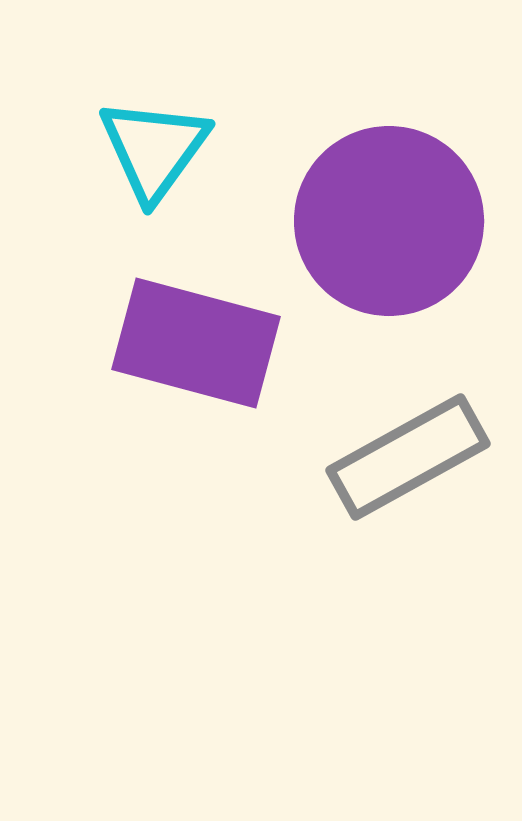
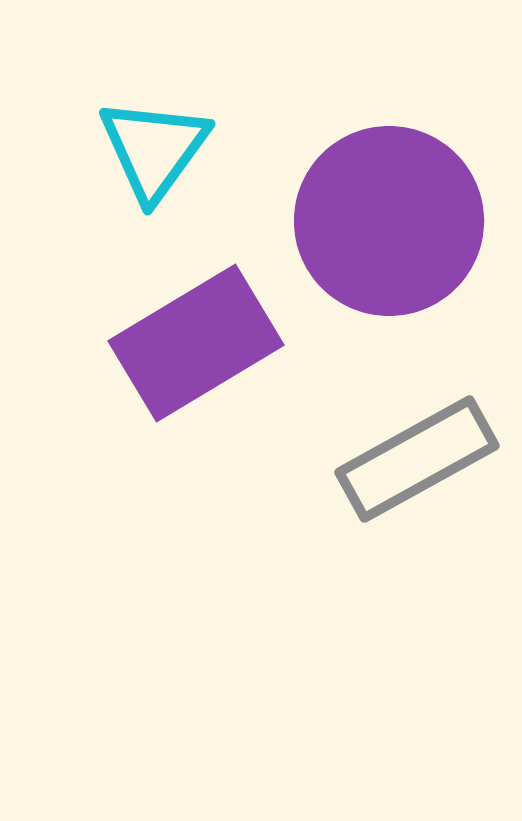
purple rectangle: rotated 46 degrees counterclockwise
gray rectangle: moved 9 px right, 2 px down
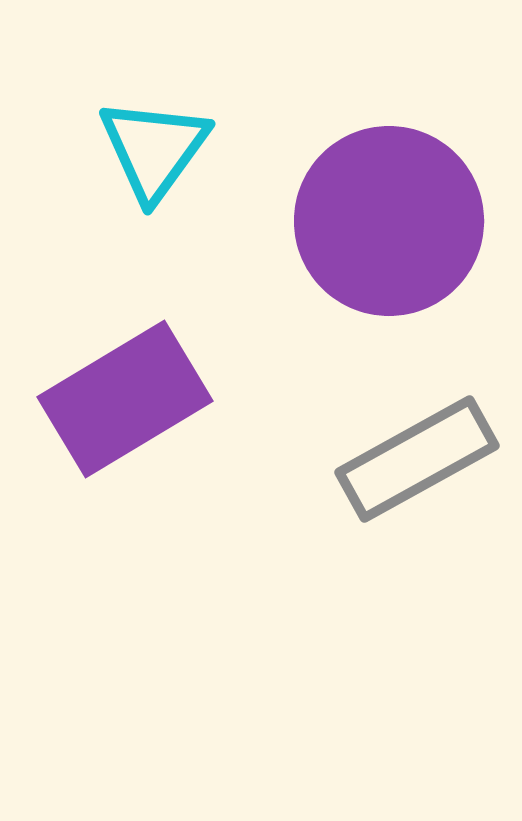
purple rectangle: moved 71 px left, 56 px down
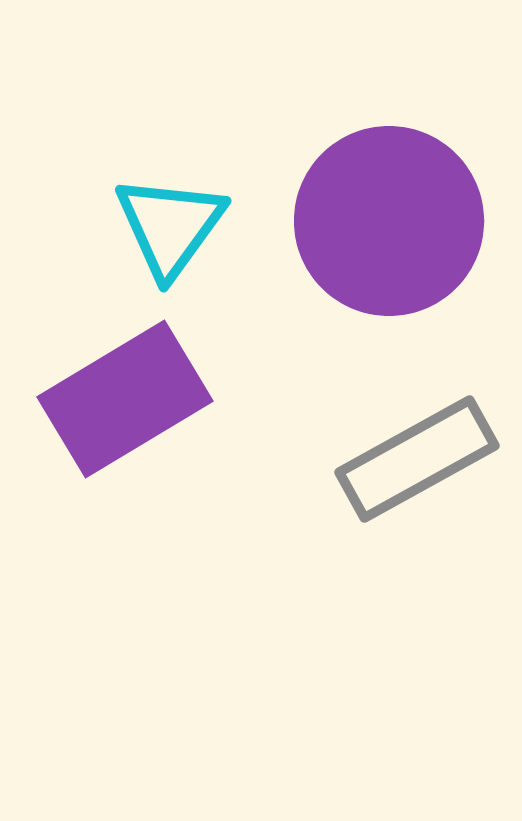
cyan triangle: moved 16 px right, 77 px down
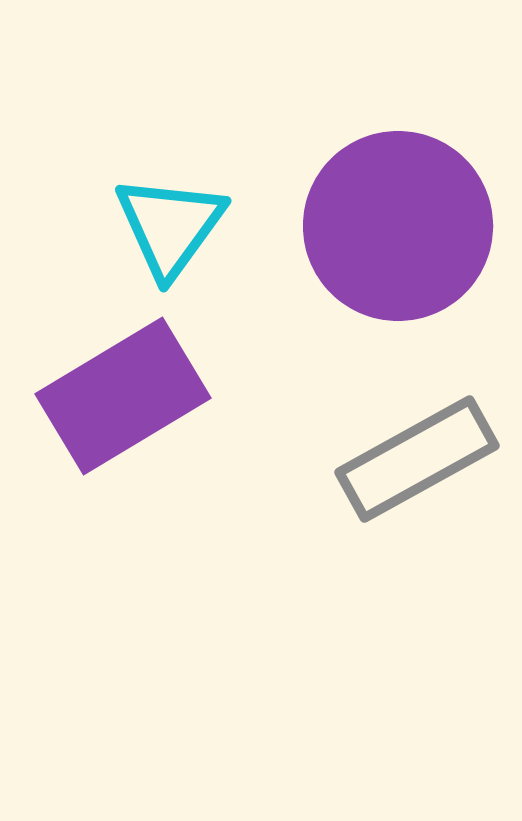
purple circle: moved 9 px right, 5 px down
purple rectangle: moved 2 px left, 3 px up
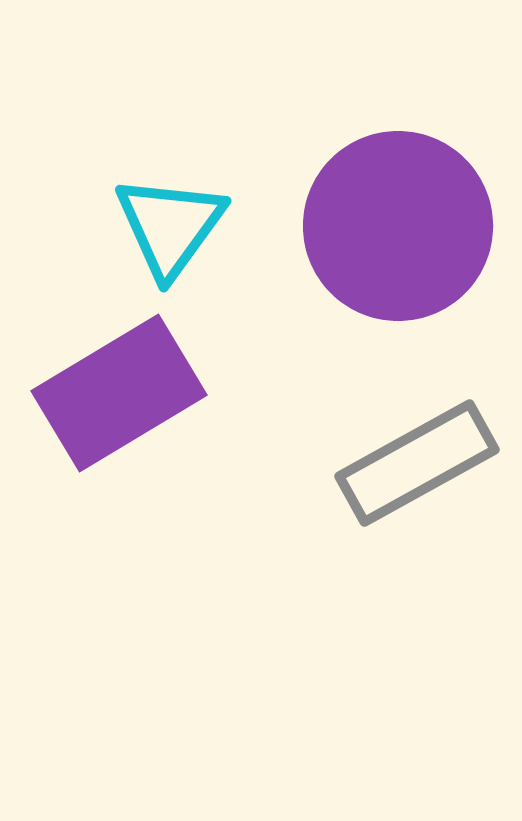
purple rectangle: moved 4 px left, 3 px up
gray rectangle: moved 4 px down
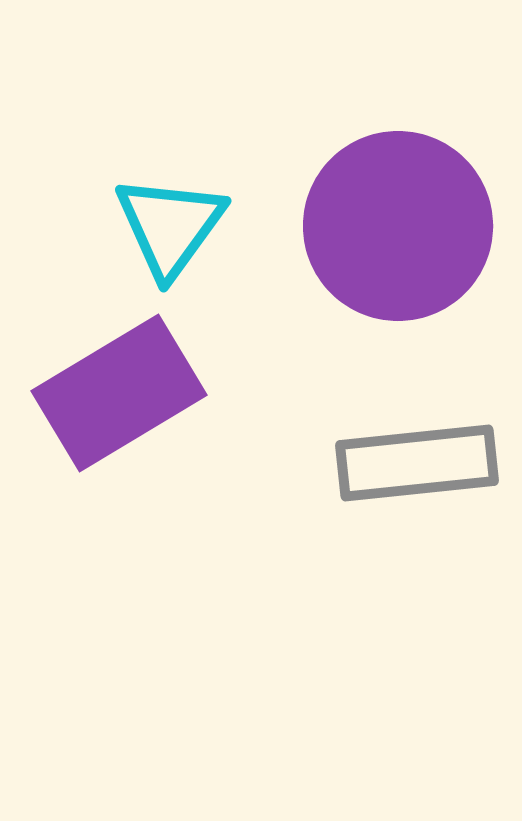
gray rectangle: rotated 23 degrees clockwise
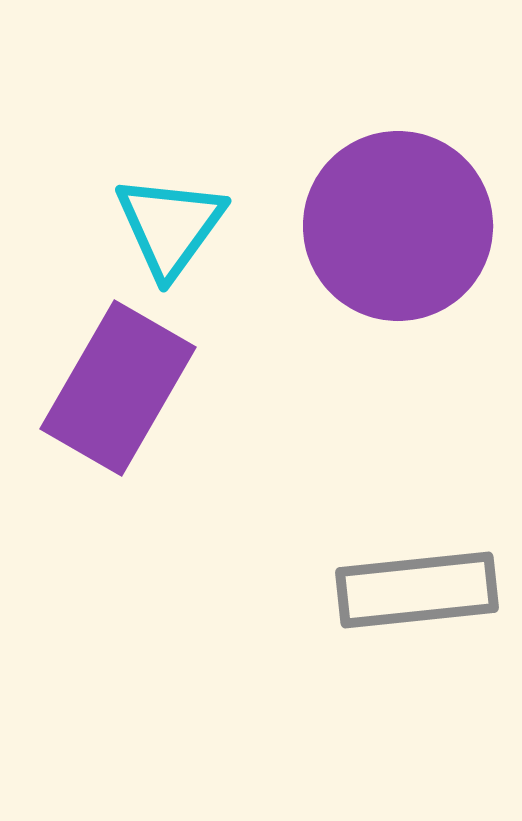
purple rectangle: moved 1 px left, 5 px up; rotated 29 degrees counterclockwise
gray rectangle: moved 127 px down
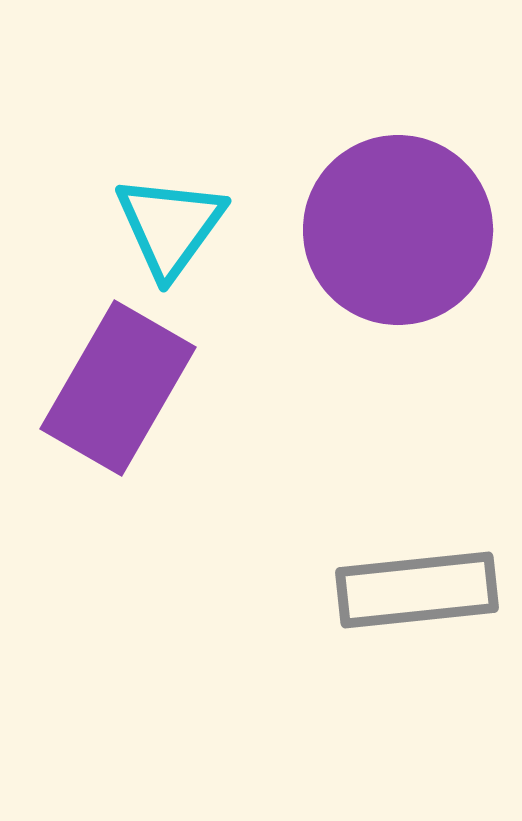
purple circle: moved 4 px down
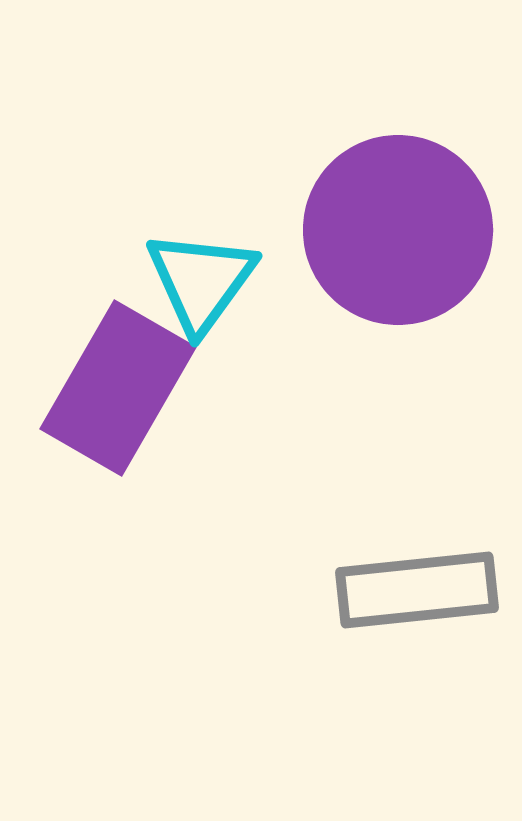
cyan triangle: moved 31 px right, 55 px down
